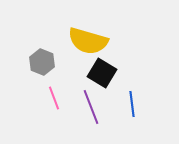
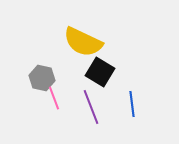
yellow semicircle: moved 5 px left, 1 px down; rotated 9 degrees clockwise
gray hexagon: moved 16 px down; rotated 10 degrees counterclockwise
black square: moved 2 px left, 1 px up
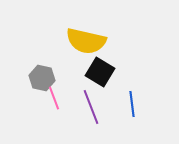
yellow semicircle: moved 3 px right, 1 px up; rotated 12 degrees counterclockwise
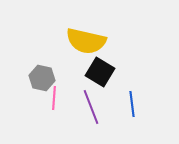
pink line: rotated 25 degrees clockwise
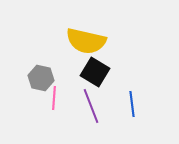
black square: moved 5 px left
gray hexagon: moved 1 px left
purple line: moved 1 px up
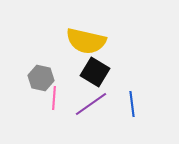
purple line: moved 2 px up; rotated 76 degrees clockwise
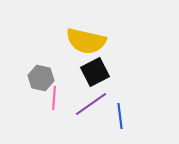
black square: rotated 32 degrees clockwise
blue line: moved 12 px left, 12 px down
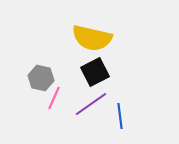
yellow semicircle: moved 6 px right, 3 px up
pink line: rotated 20 degrees clockwise
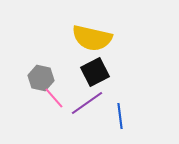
pink line: rotated 65 degrees counterclockwise
purple line: moved 4 px left, 1 px up
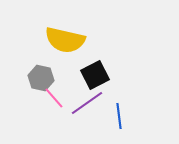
yellow semicircle: moved 27 px left, 2 px down
black square: moved 3 px down
blue line: moved 1 px left
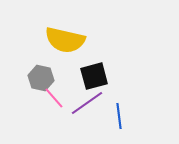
black square: moved 1 px left, 1 px down; rotated 12 degrees clockwise
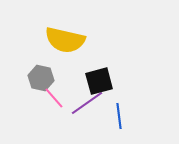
black square: moved 5 px right, 5 px down
